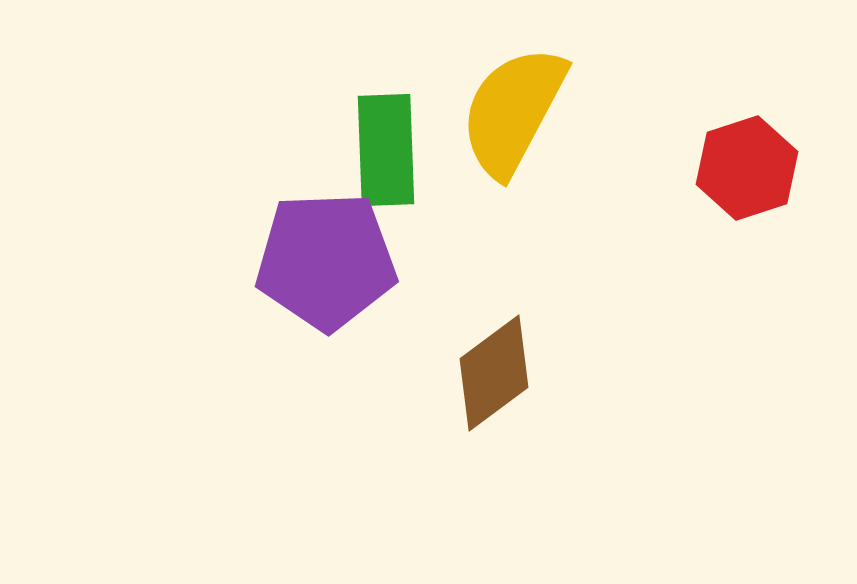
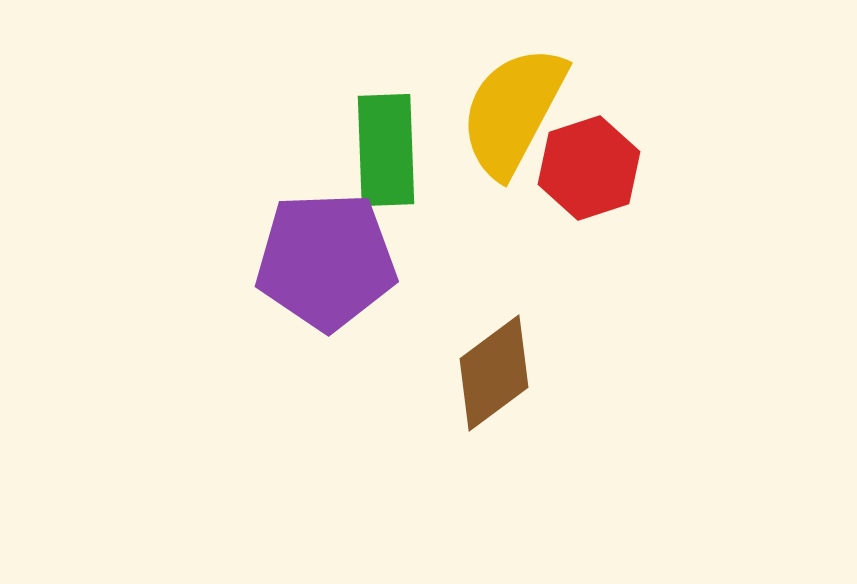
red hexagon: moved 158 px left
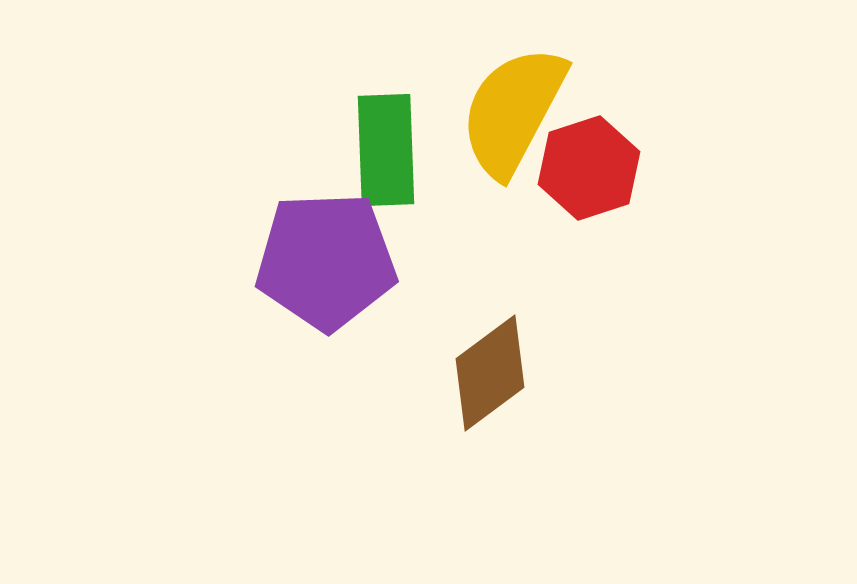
brown diamond: moved 4 px left
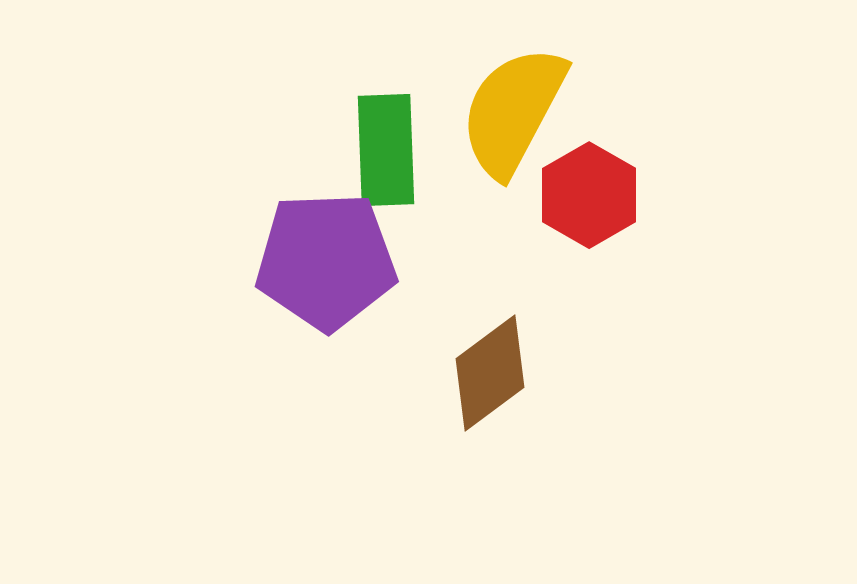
red hexagon: moved 27 px down; rotated 12 degrees counterclockwise
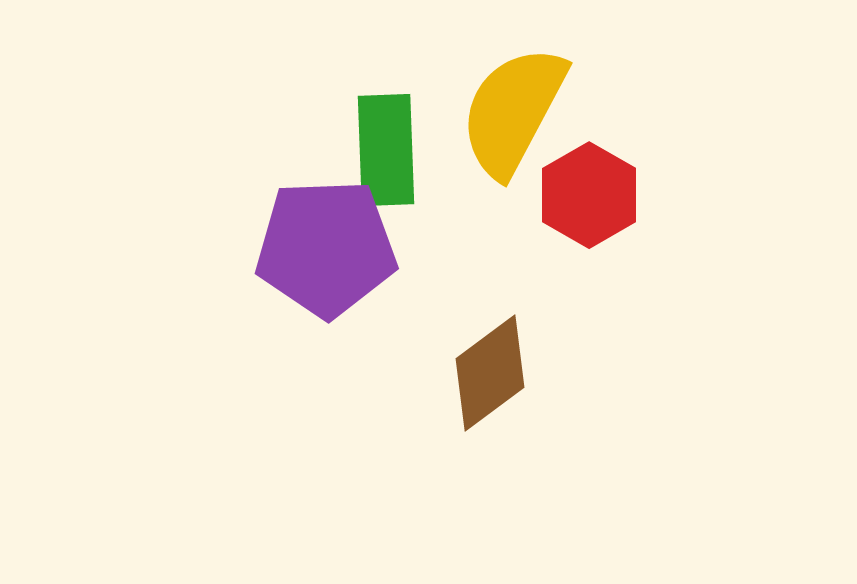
purple pentagon: moved 13 px up
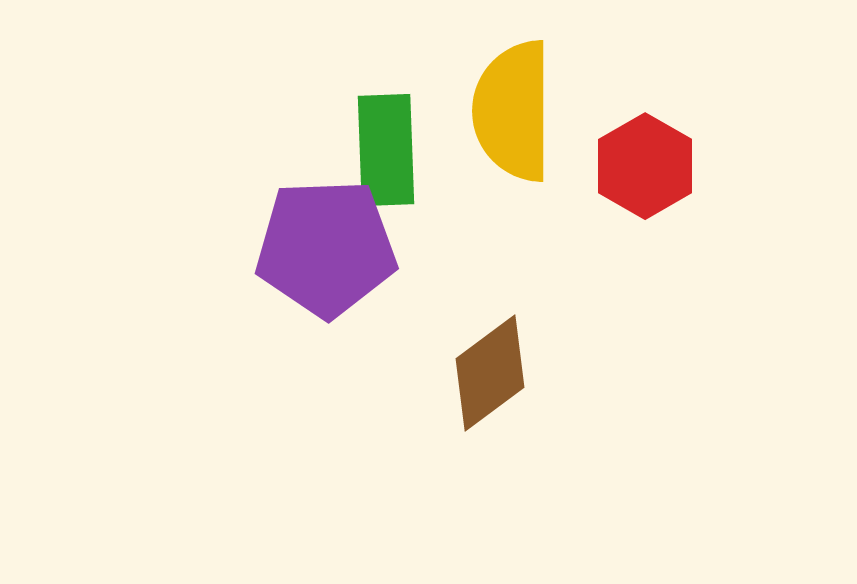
yellow semicircle: rotated 28 degrees counterclockwise
red hexagon: moved 56 px right, 29 px up
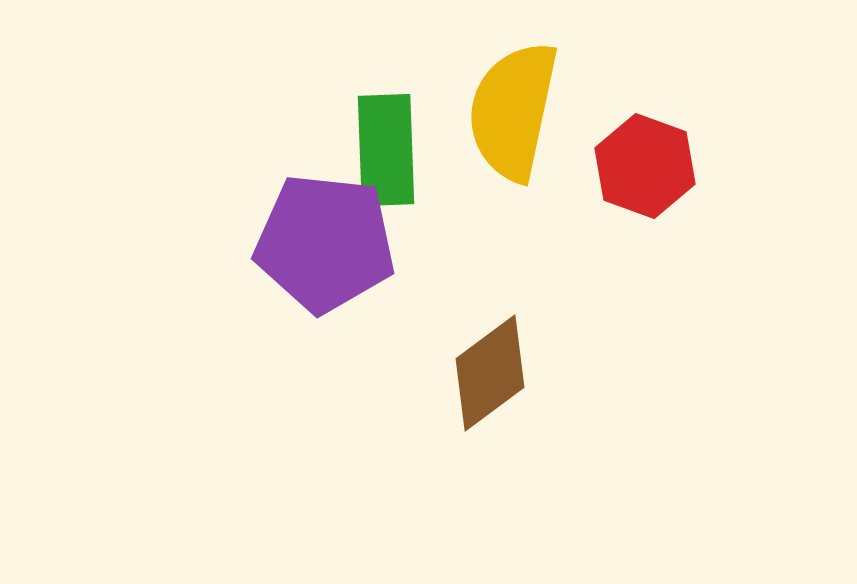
yellow semicircle: rotated 12 degrees clockwise
red hexagon: rotated 10 degrees counterclockwise
purple pentagon: moved 1 px left, 5 px up; rotated 8 degrees clockwise
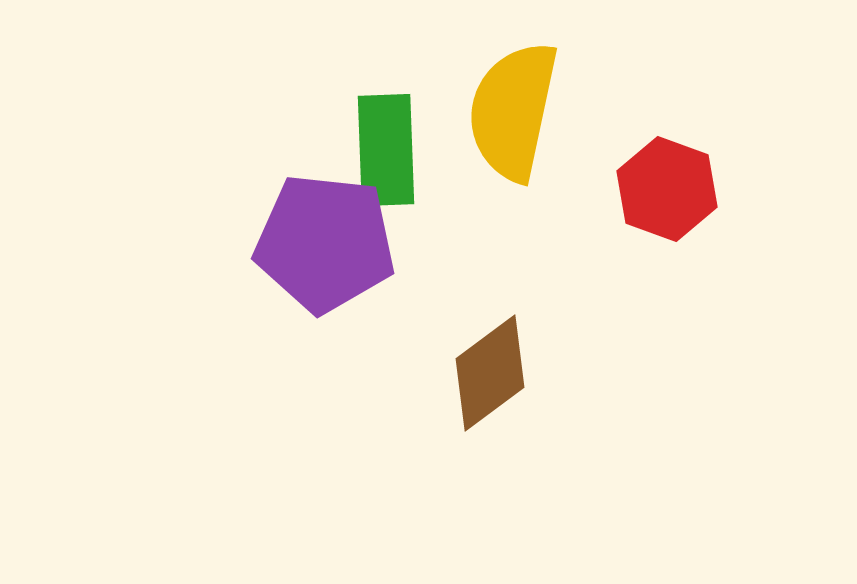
red hexagon: moved 22 px right, 23 px down
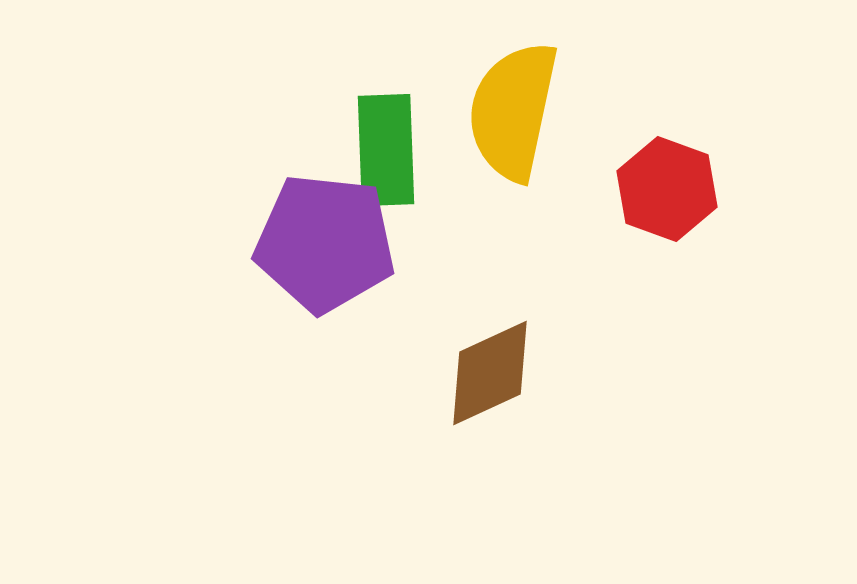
brown diamond: rotated 12 degrees clockwise
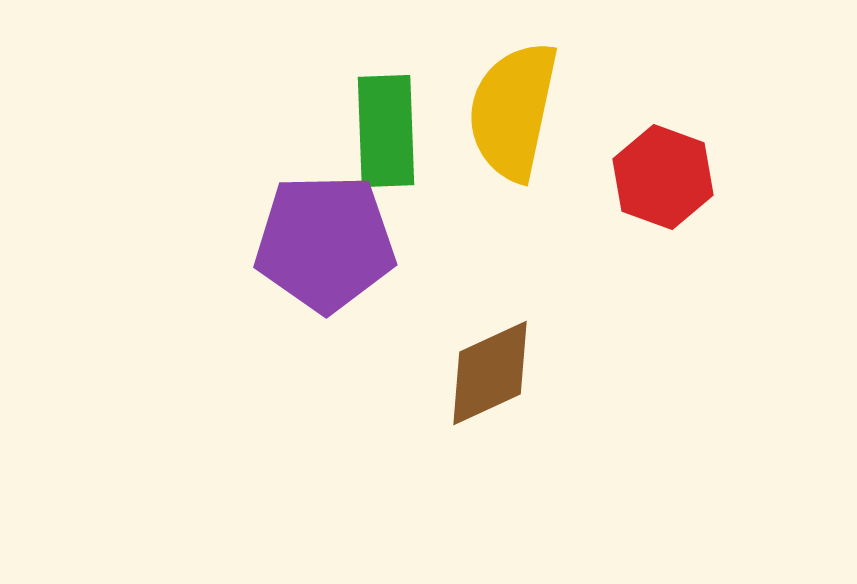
green rectangle: moved 19 px up
red hexagon: moved 4 px left, 12 px up
purple pentagon: rotated 7 degrees counterclockwise
